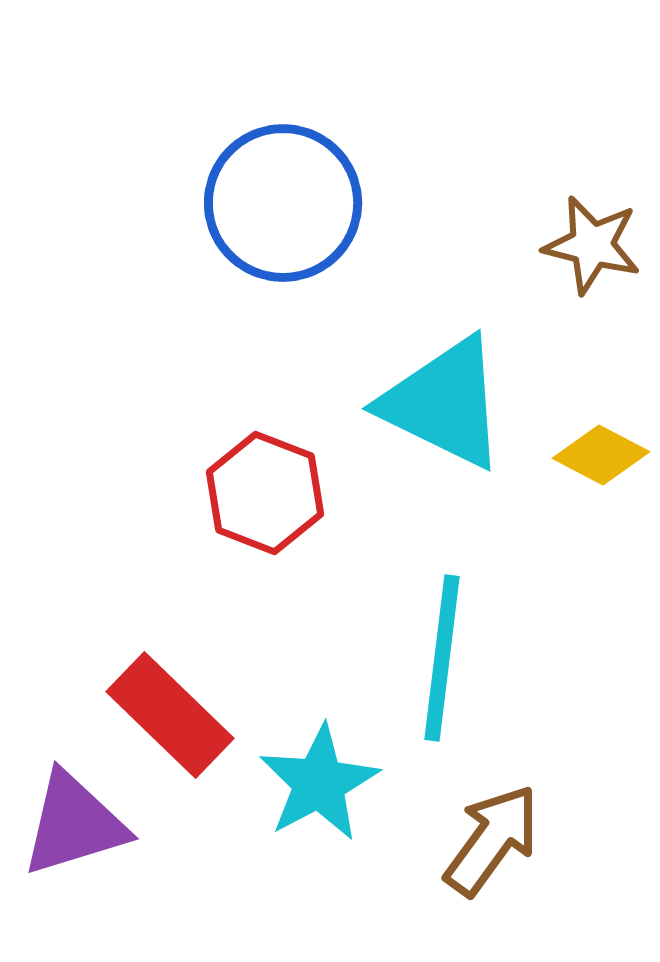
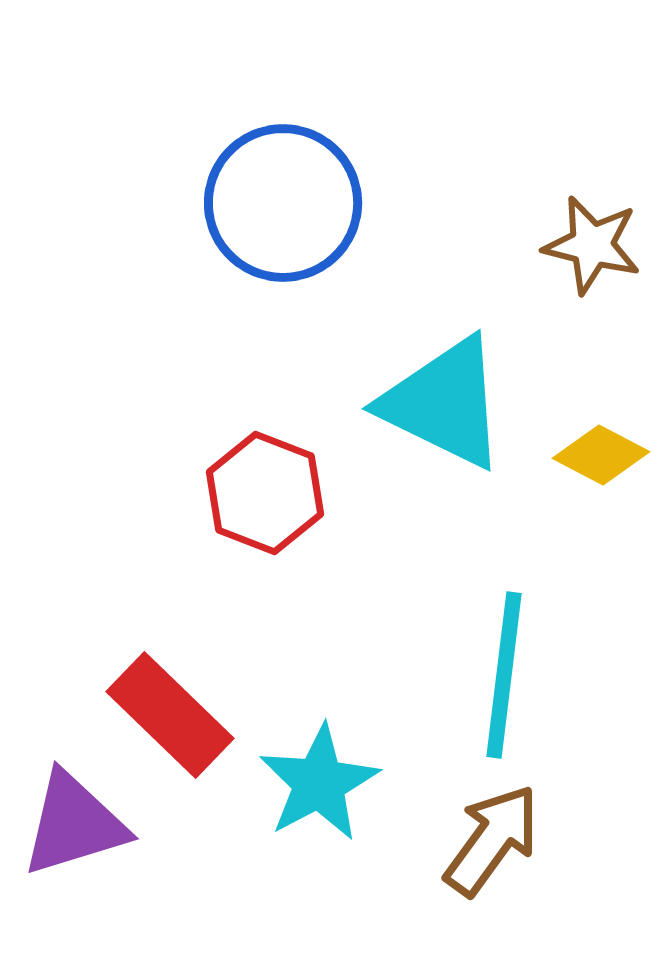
cyan line: moved 62 px right, 17 px down
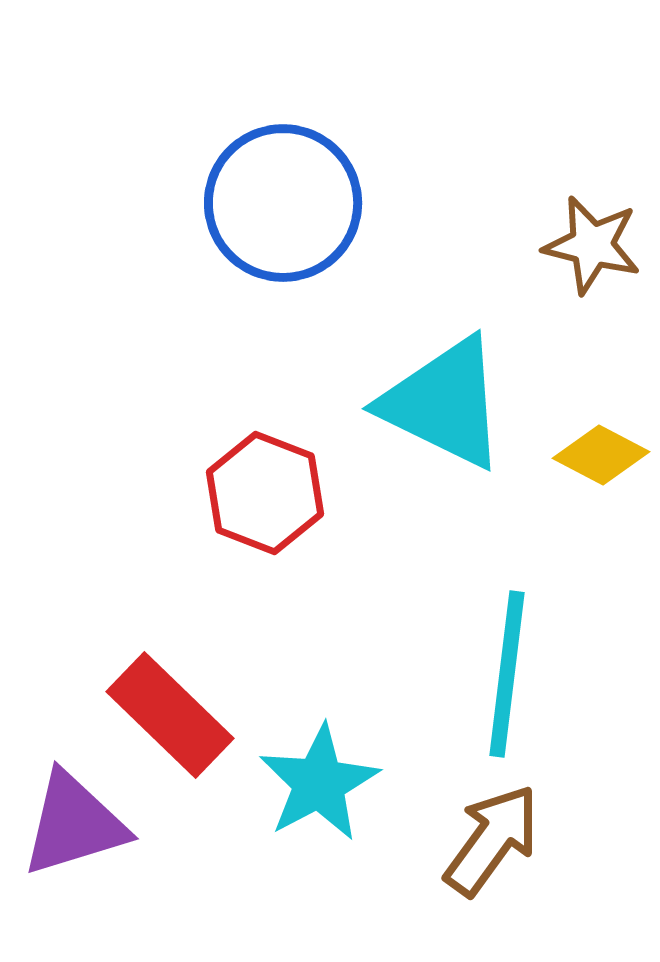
cyan line: moved 3 px right, 1 px up
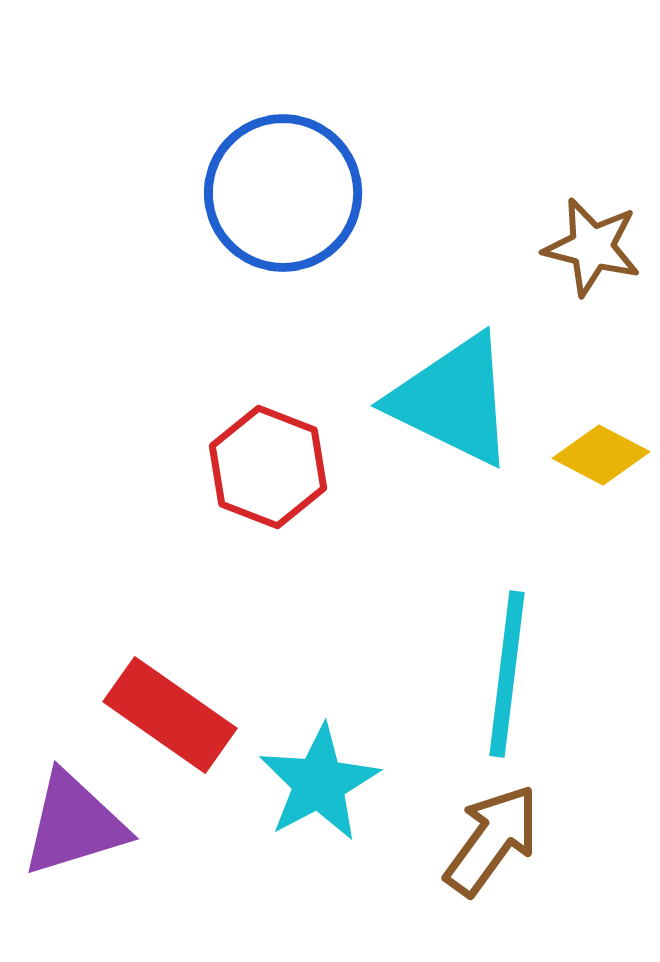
blue circle: moved 10 px up
brown star: moved 2 px down
cyan triangle: moved 9 px right, 3 px up
red hexagon: moved 3 px right, 26 px up
red rectangle: rotated 9 degrees counterclockwise
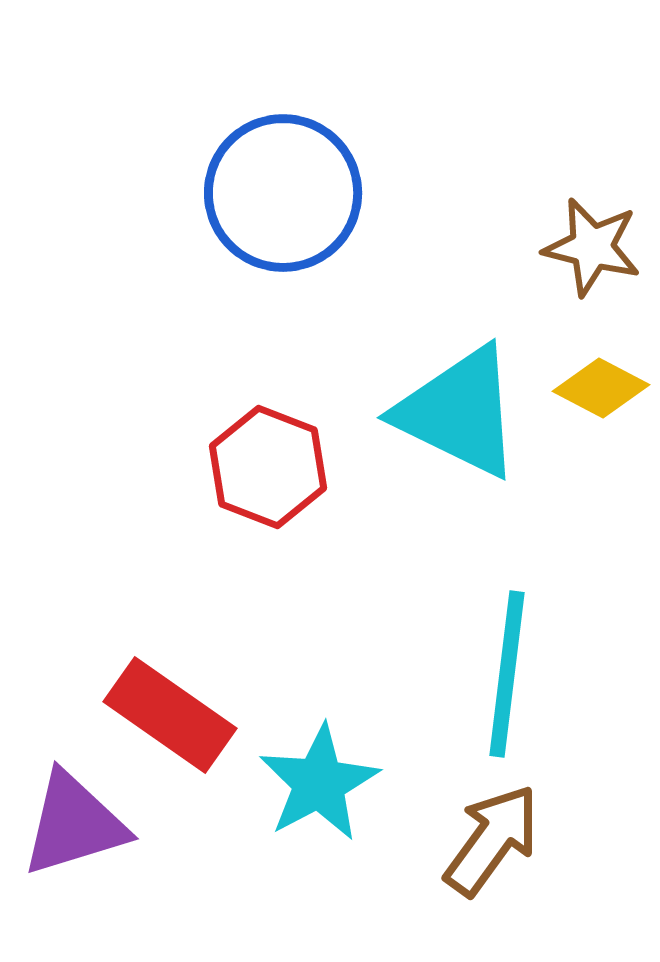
cyan triangle: moved 6 px right, 12 px down
yellow diamond: moved 67 px up
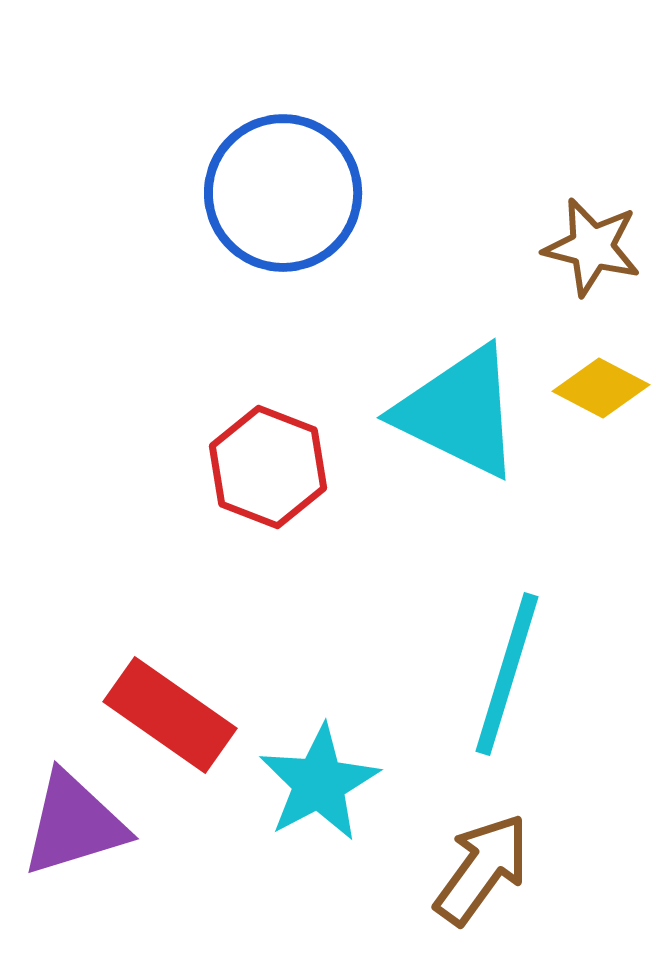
cyan line: rotated 10 degrees clockwise
brown arrow: moved 10 px left, 29 px down
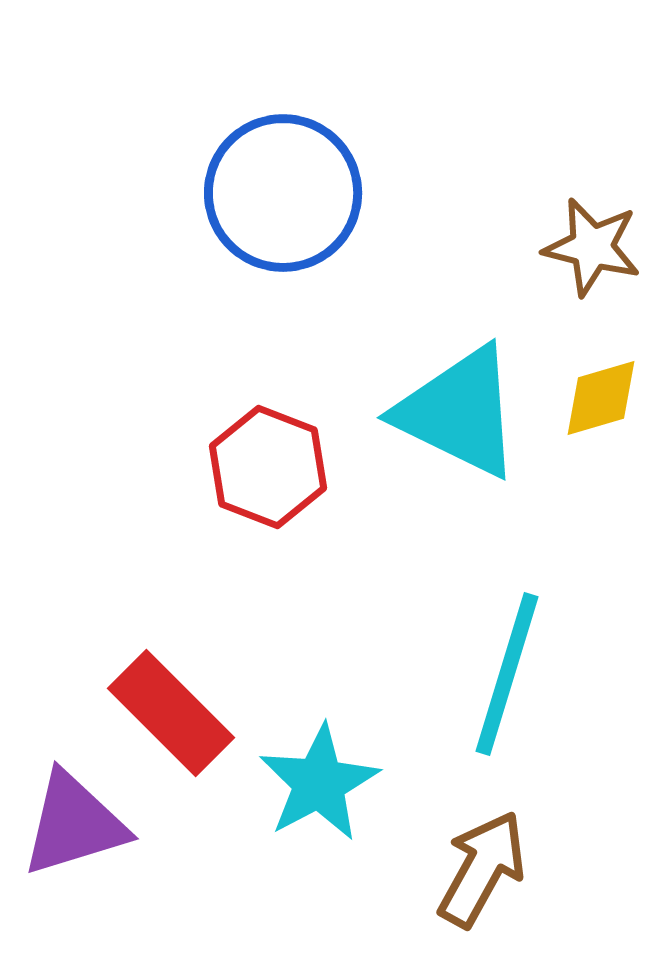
yellow diamond: moved 10 px down; rotated 44 degrees counterclockwise
red rectangle: moved 1 px right, 2 px up; rotated 10 degrees clockwise
brown arrow: rotated 7 degrees counterclockwise
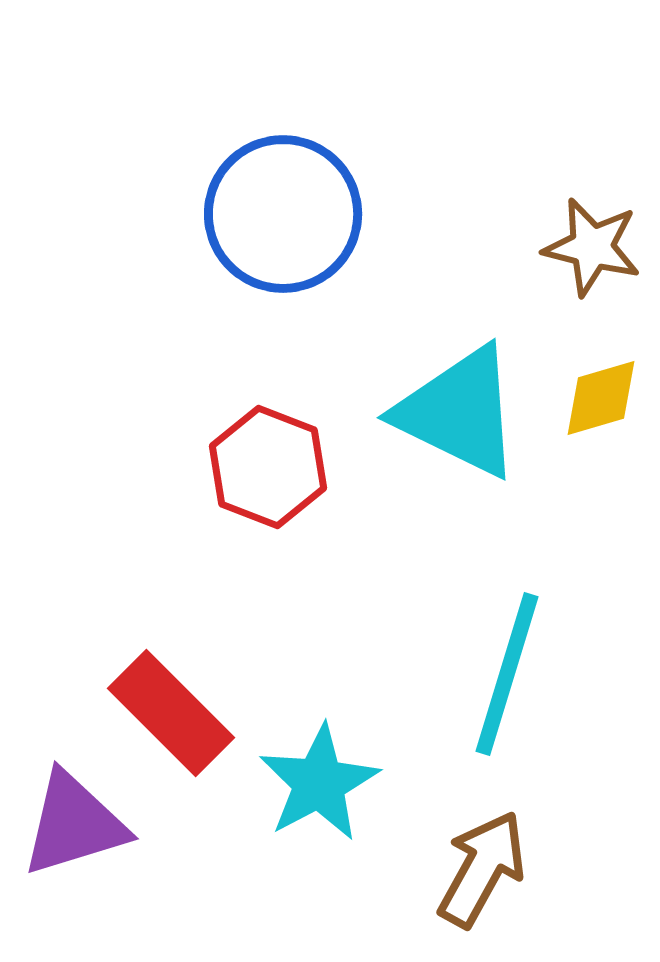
blue circle: moved 21 px down
